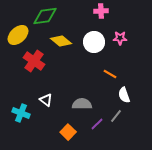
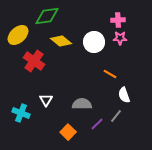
pink cross: moved 17 px right, 9 px down
green diamond: moved 2 px right
white triangle: rotated 24 degrees clockwise
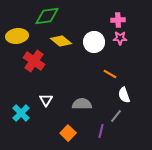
yellow ellipse: moved 1 px left, 1 px down; rotated 35 degrees clockwise
cyan cross: rotated 24 degrees clockwise
purple line: moved 4 px right, 7 px down; rotated 32 degrees counterclockwise
orange square: moved 1 px down
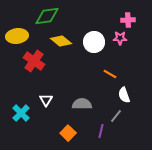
pink cross: moved 10 px right
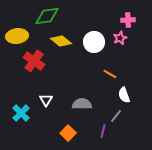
pink star: rotated 24 degrees counterclockwise
purple line: moved 2 px right
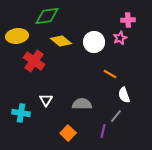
cyan cross: rotated 36 degrees counterclockwise
